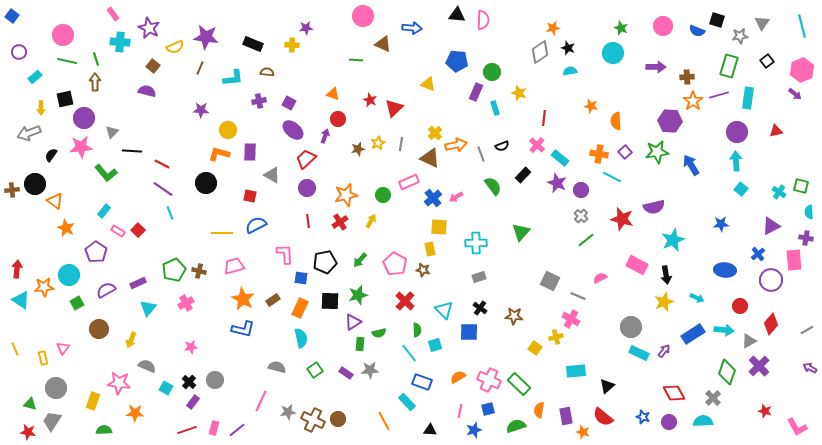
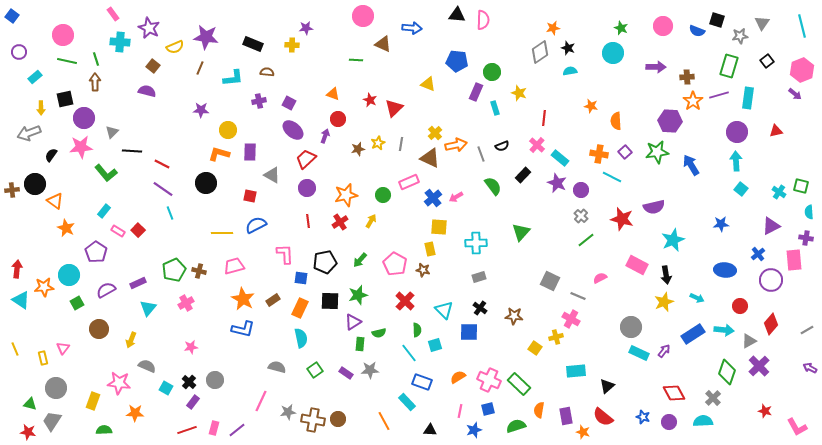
brown cross at (313, 420): rotated 15 degrees counterclockwise
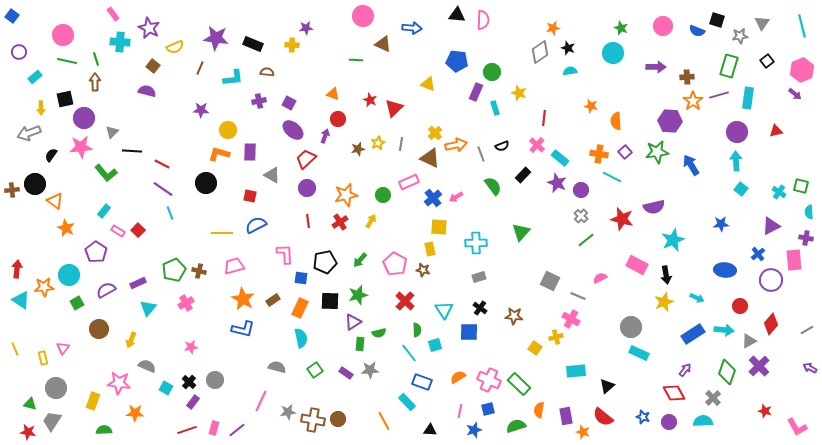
purple star at (206, 37): moved 10 px right, 1 px down
cyan triangle at (444, 310): rotated 12 degrees clockwise
purple arrow at (664, 351): moved 21 px right, 19 px down
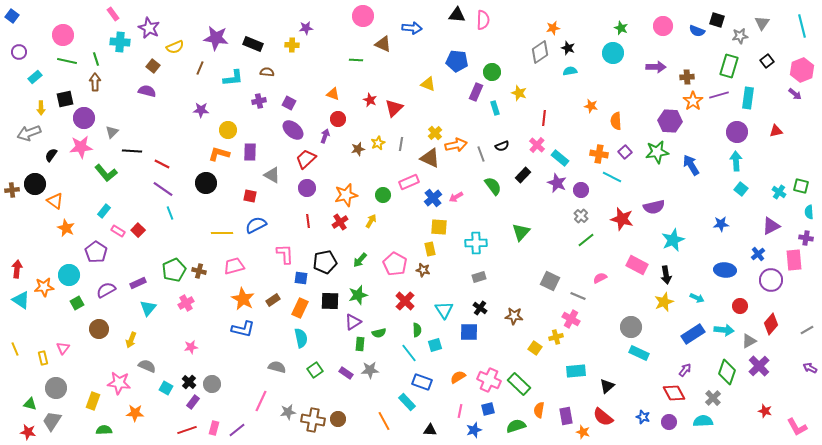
gray circle at (215, 380): moved 3 px left, 4 px down
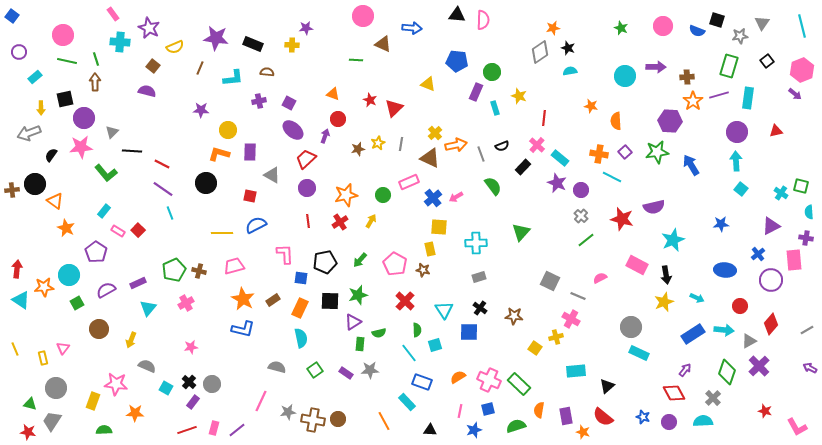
cyan circle at (613, 53): moved 12 px right, 23 px down
yellow star at (519, 93): moved 3 px down
black rectangle at (523, 175): moved 8 px up
cyan cross at (779, 192): moved 2 px right, 1 px down
pink star at (119, 383): moved 3 px left, 1 px down
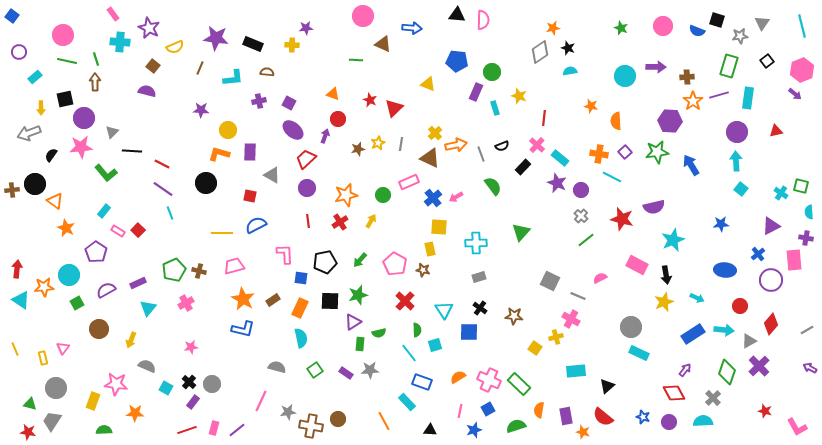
blue square at (488, 409): rotated 16 degrees counterclockwise
brown cross at (313, 420): moved 2 px left, 6 px down
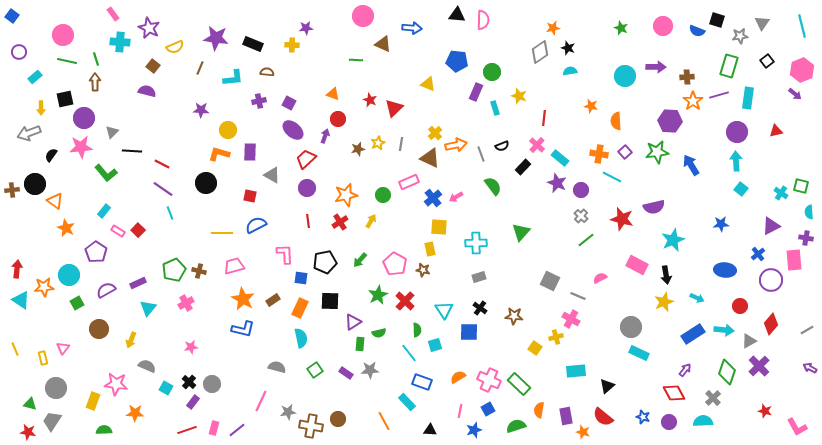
green star at (358, 295): moved 20 px right; rotated 12 degrees counterclockwise
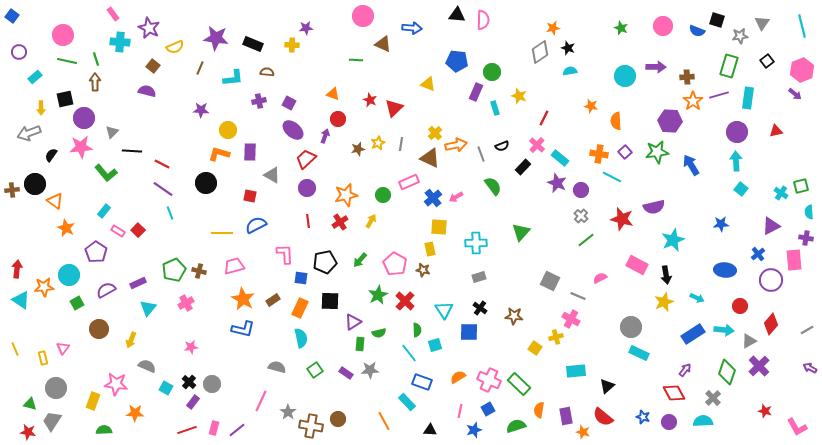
red line at (544, 118): rotated 21 degrees clockwise
green square at (801, 186): rotated 28 degrees counterclockwise
gray star at (288, 412): rotated 28 degrees counterclockwise
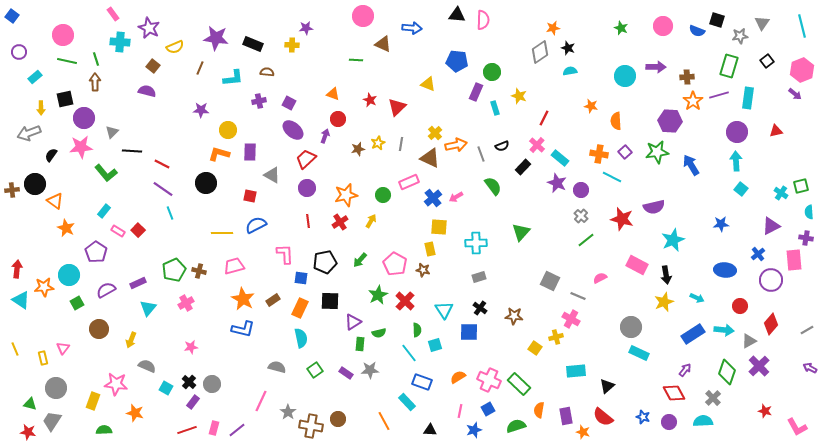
red triangle at (394, 108): moved 3 px right, 1 px up
orange star at (135, 413): rotated 12 degrees clockwise
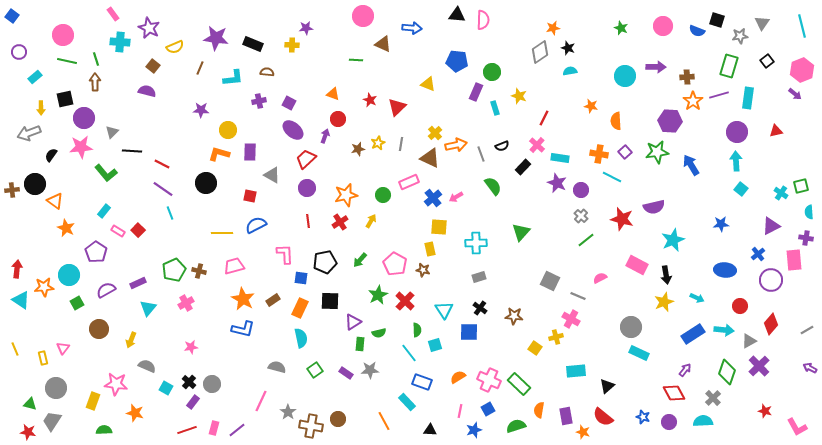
cyan rectangle at (560, 158): rotated 30 degrees counterclockwise
